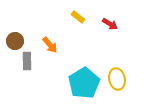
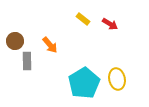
yellow rectangle: moved 5 px right, 2 px down
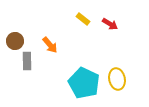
cyan pentagon: rotated 16 degrees counterclockwise
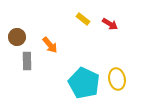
brown circle: moved 2 px right, 4 px up
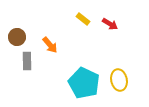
yellow ellipse: moved 2 px right, 1 px down
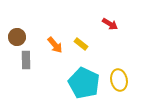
yellow rectangle: moved 2 px left, 25 px down
orange arrow: moved 5 px right
gray rectangle: moved 1 px left, 1 px up
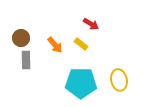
red arrow: moved 19 px left
brown circle: moved 4 px right, 1 px down
cyan pentagon: moved 3 px left; rotated 24 degrees counterclockwise
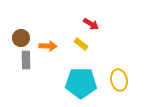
orange arrow: moved 7 px left, 1 px down; rotated 48 degrees counterclockwise
